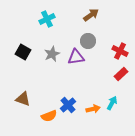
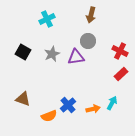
brown arrow: rotated 140 degrees clockwise
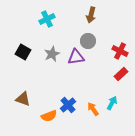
orange arrow: rotated 112 degrees counterclockwise
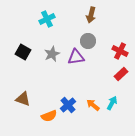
orange arrow: moved 4 px up; rotated 16 degrees counterclockwise
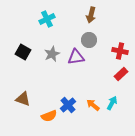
gray circle: moved 1 px right, 1 px up
red cross: rotated 14 degrees counterclockwise
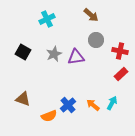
brown arrow: rotated 63 degrees counterclockwise
gray circle: moved 7 px right
gray star: moved 2 px right
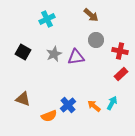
orange arrow: moved 1 px right, 1 px down
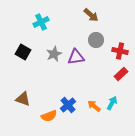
cyan cross: moved 6 px left, 3 px down
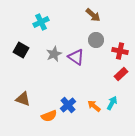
brown arrow: moved 2 px right
black square: moved 2 px left, 2 px up
purple triangle: rotated 42 degrees clockwise
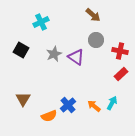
brown triangle: rotated 42 degrees clockwise
